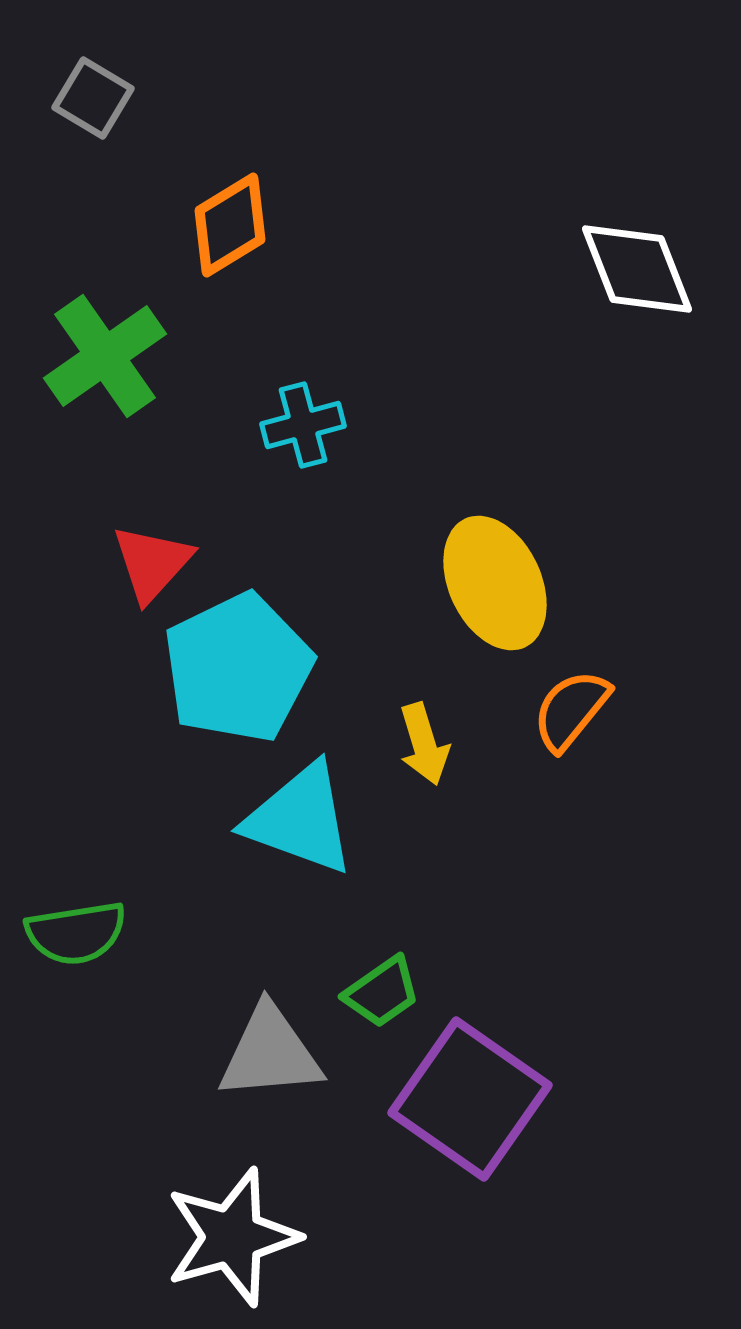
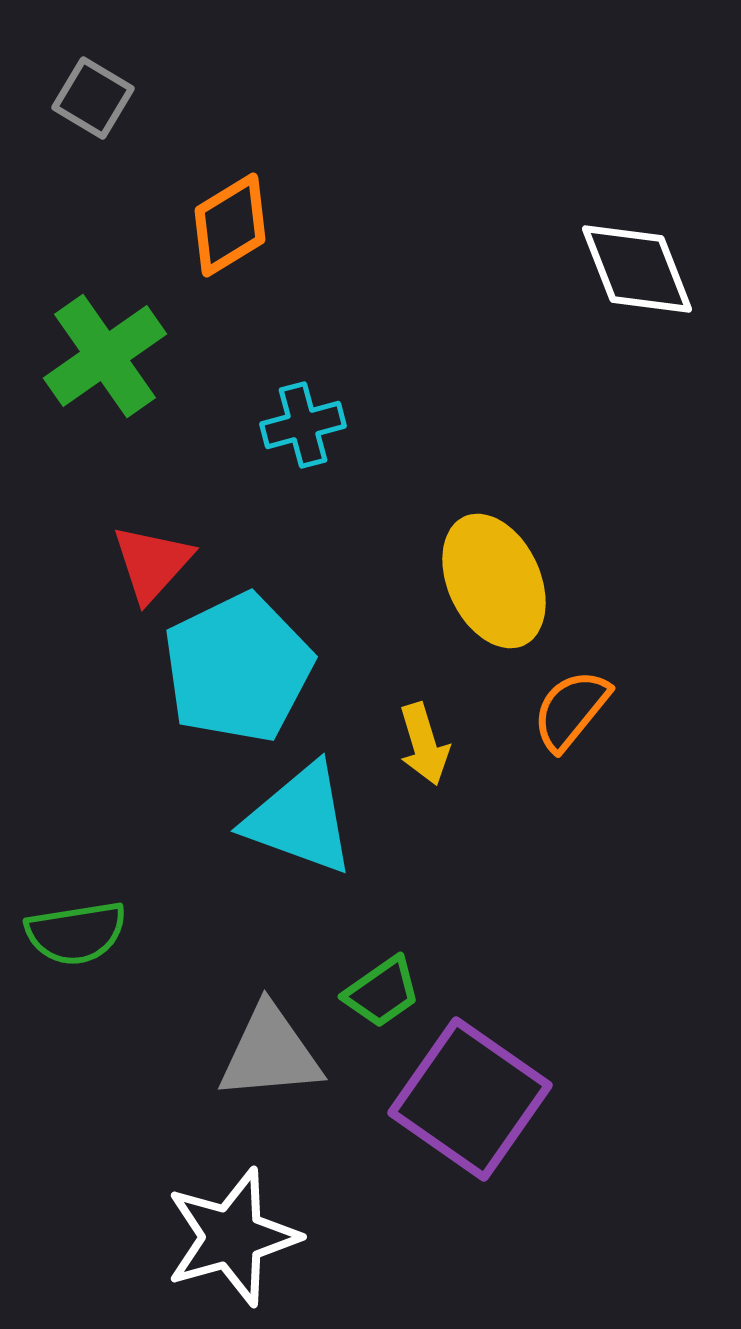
yellow ellipse: moved 1 px left, 2 px up
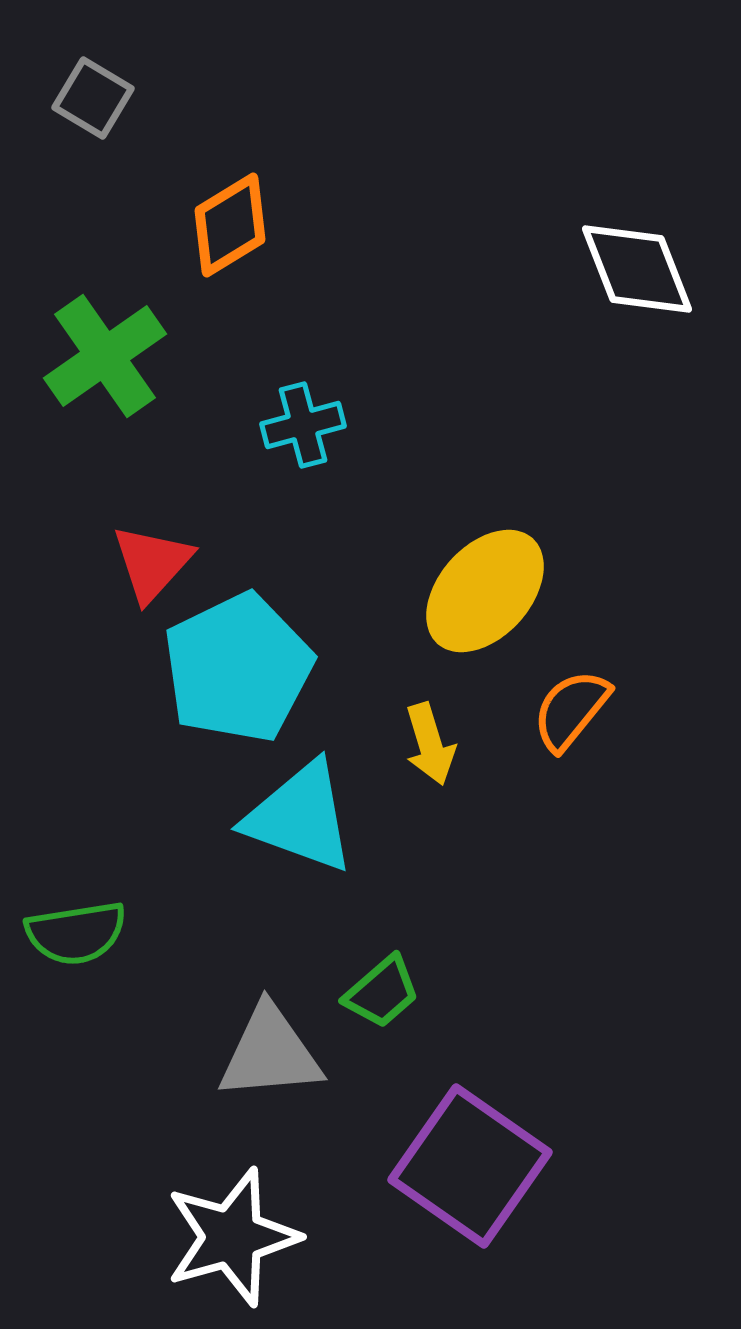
yellow ellipse: moved 9 px left, 10 px down; rotated 67 degrees clockwise
yellow arrow: moved 6 px right
cyan triangle: moved 2 px up
green trapezoid: rotated 6 degrees counterclockwise
purple square: moved 67 px down
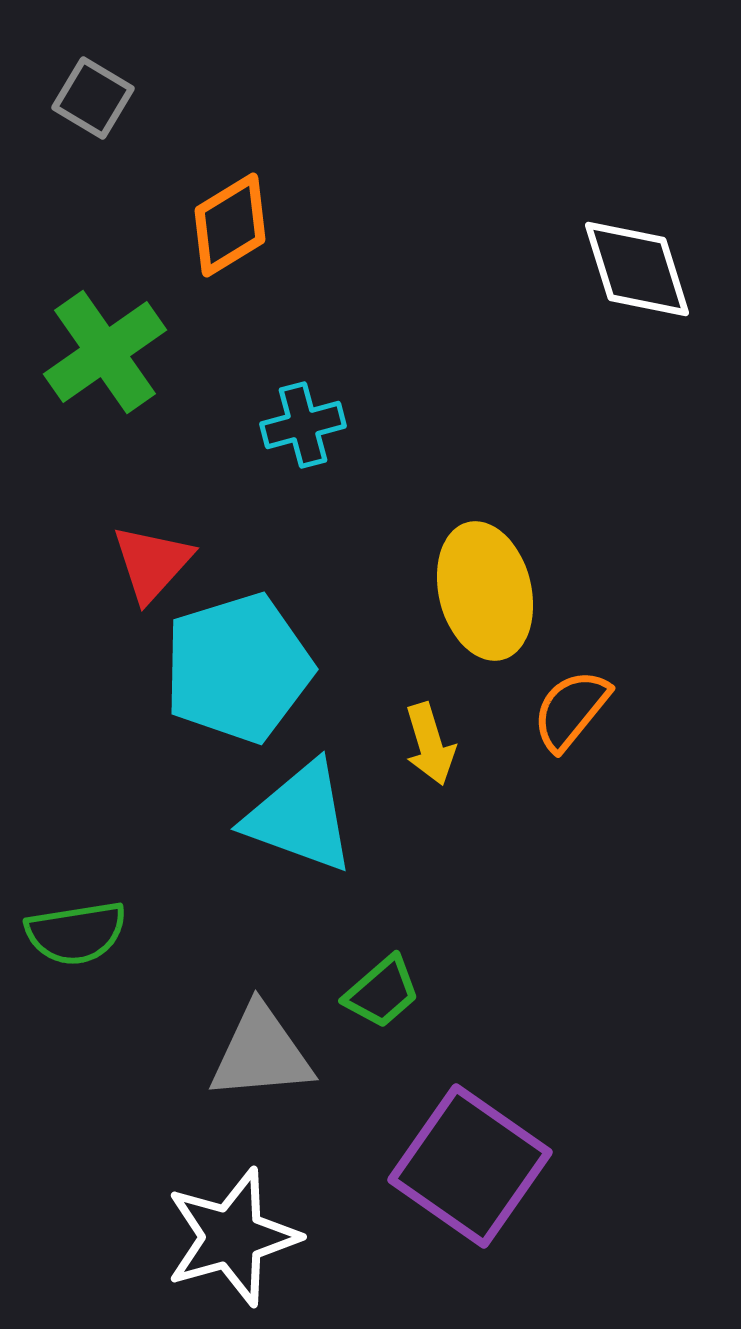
white diamond: rotated 4 degrees clockwise
green cross: moved 4 px up
yellow ellipse: rotated 56 degrees counterclockwise
cyan pentagon: rotated 9 degrees clockwise
gray triangle: moved 9 px left
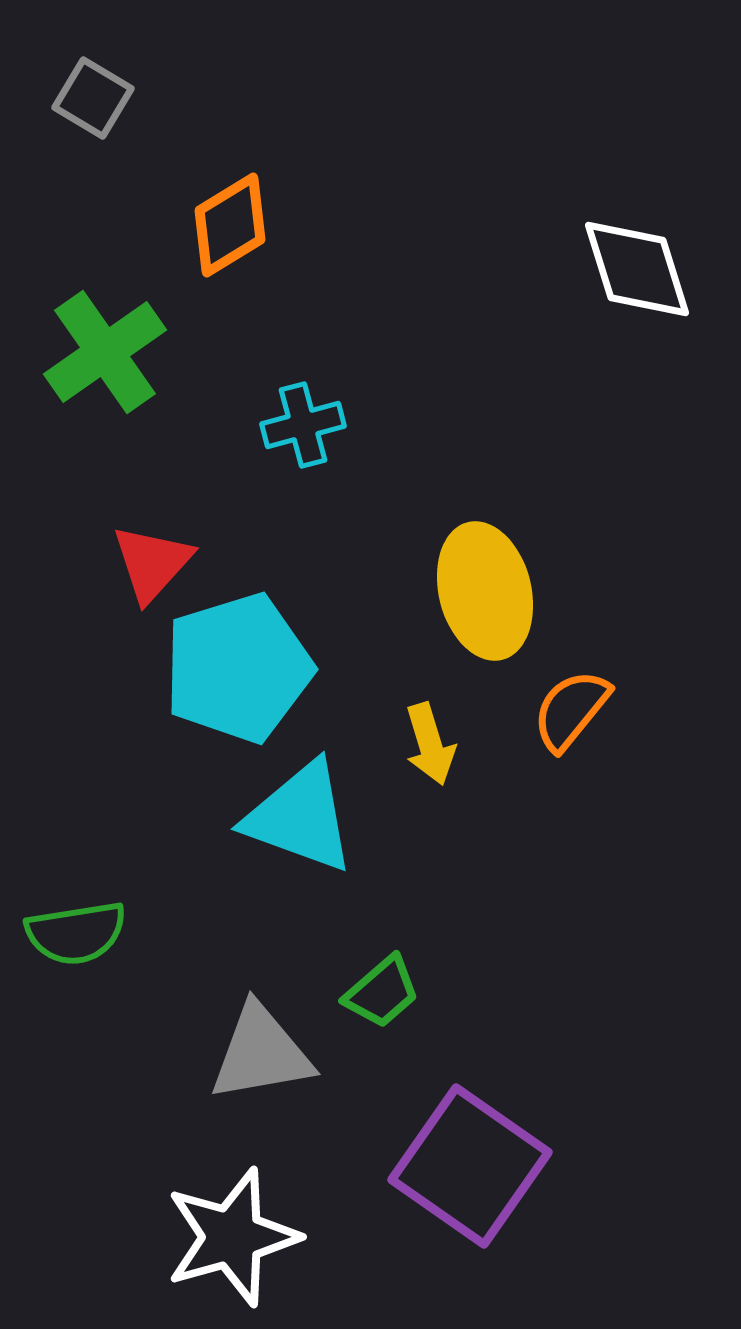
gray triangle: rotated 5 degrees counterclockwise
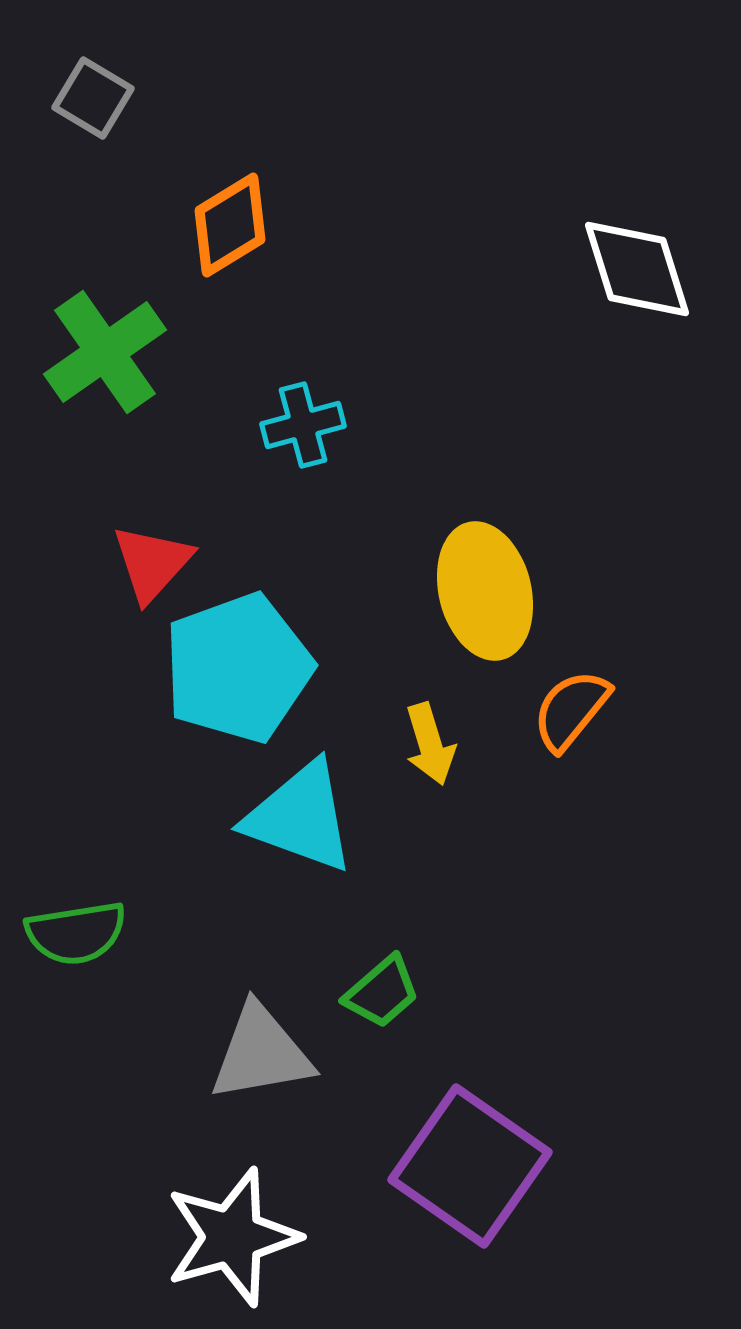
cyan pentagon: rotated 3 degrees counterclockwise
